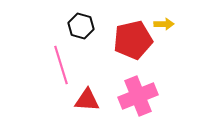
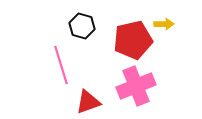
black hexagon: moved 1 px right
pink cross: moved 2 px left, 10 px up
red triangle: moved 1 px right, 2 px down; rotated 24 degrees counterclockwise
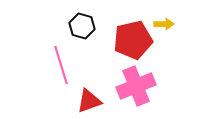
red triangle: moved 1 px right, 1 px up
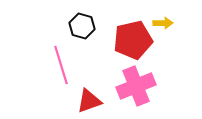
yellow arrow: moved 1 px left, 1 px up
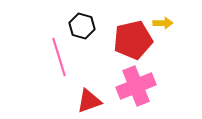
pink line: moved 2 px left, 8 px up
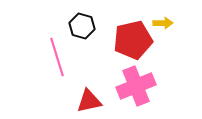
pink line: moved 2 px left
red triangle: rotated 8 degrees clockwise
